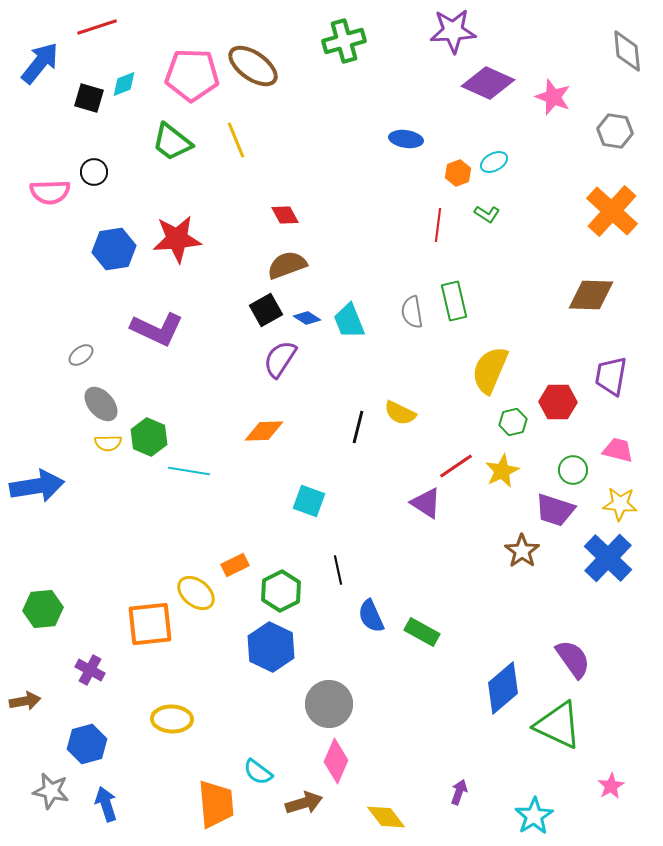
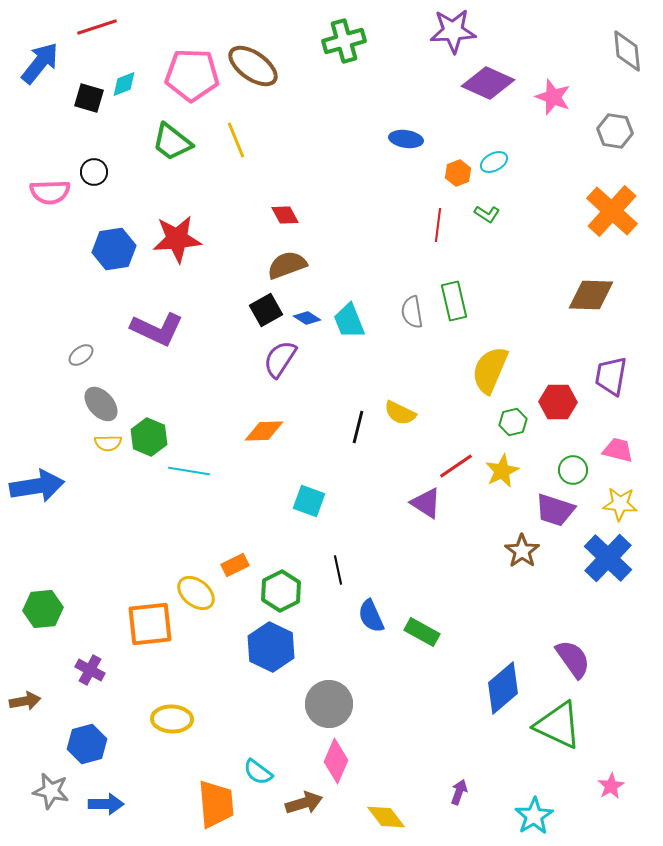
blue arrow at (106, 804): rotated 108 degrees clockwise
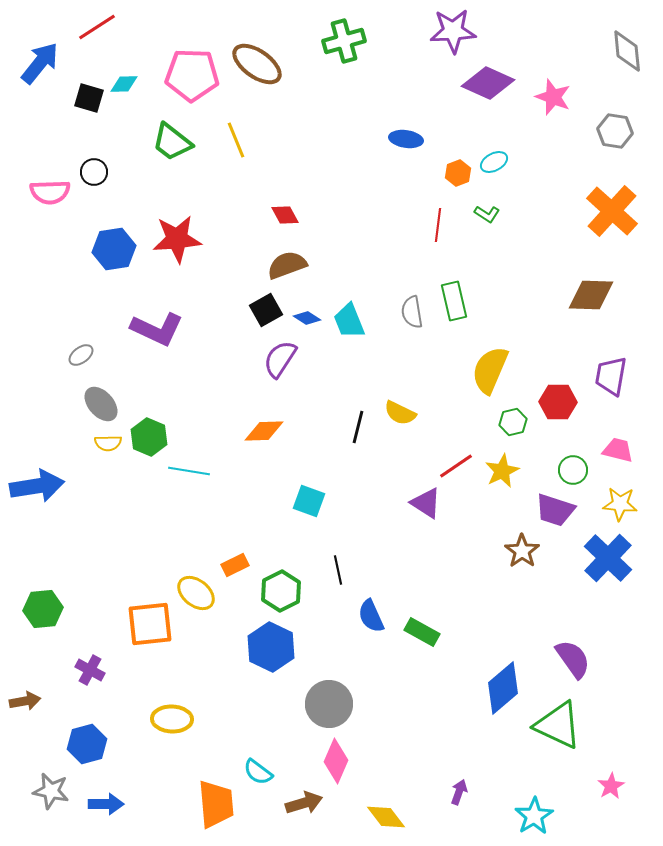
red line at (97, 27): rotated 15 degrees counterclockwise
brown ellipse at (253, 66): moved 4 px right, 2 px up
cyan diamond at (124, 84): rotated 20 degrees clockwise
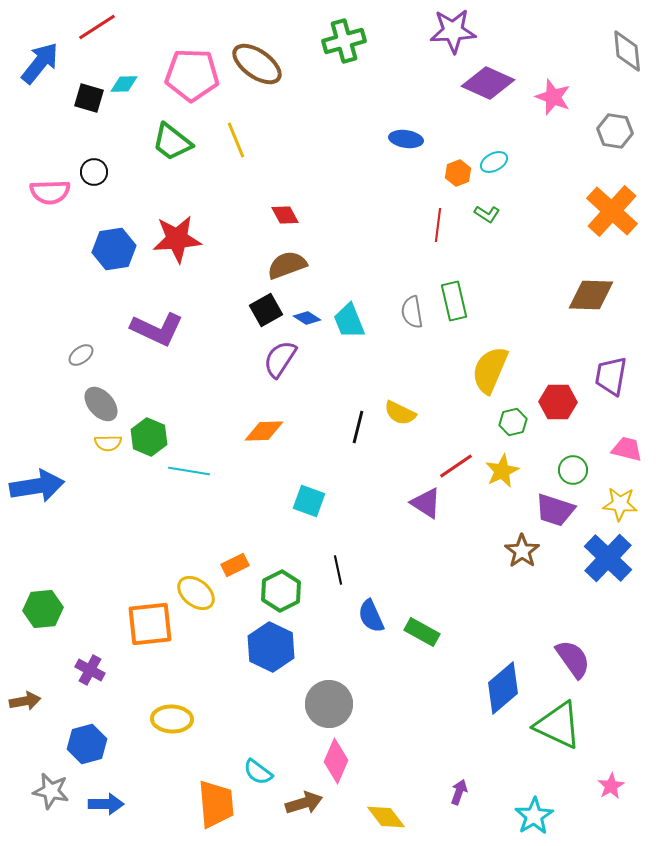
pink trapezoid at (618, 450): moved 9 px right, 1 px up
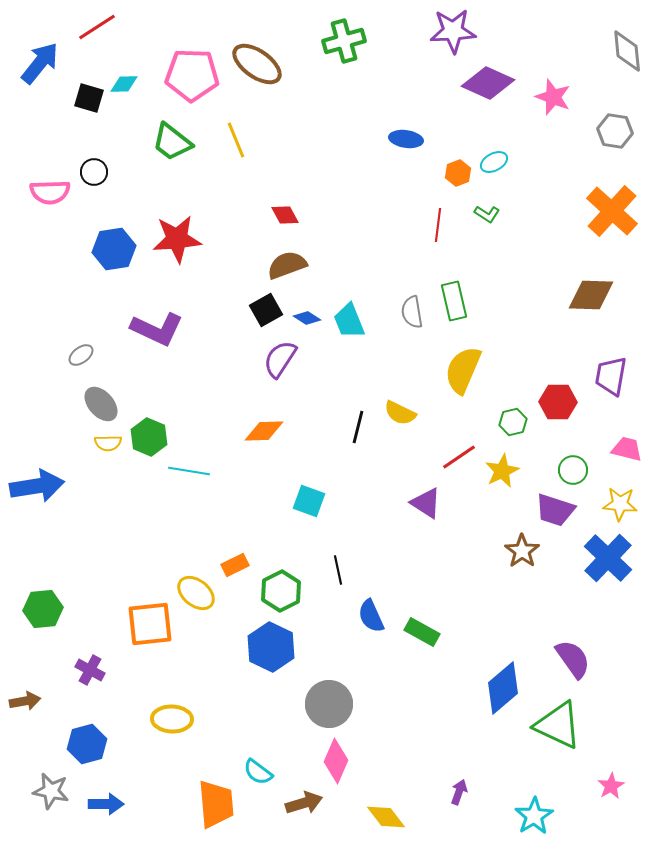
yellow semicircle at (490, 370): moved 27 px left
red line at (456, 466): moved 3 px right, 9 px up
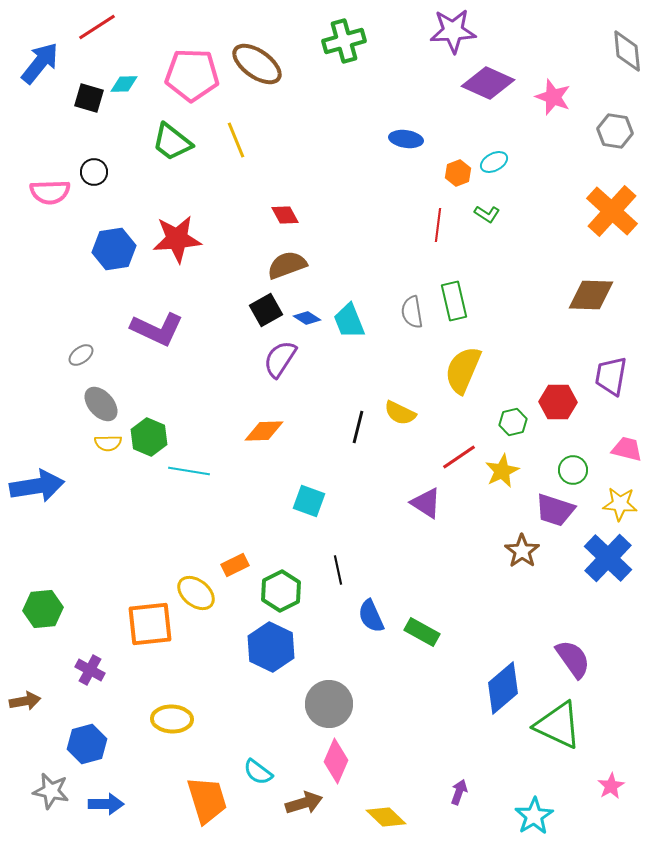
orange trapezoid at (216, 804): moved 9 px left, 4 px up; rotated 12 degrees counterclockwise
yellow diamond at (386, 817): rotated 9 degrees counterclockwise
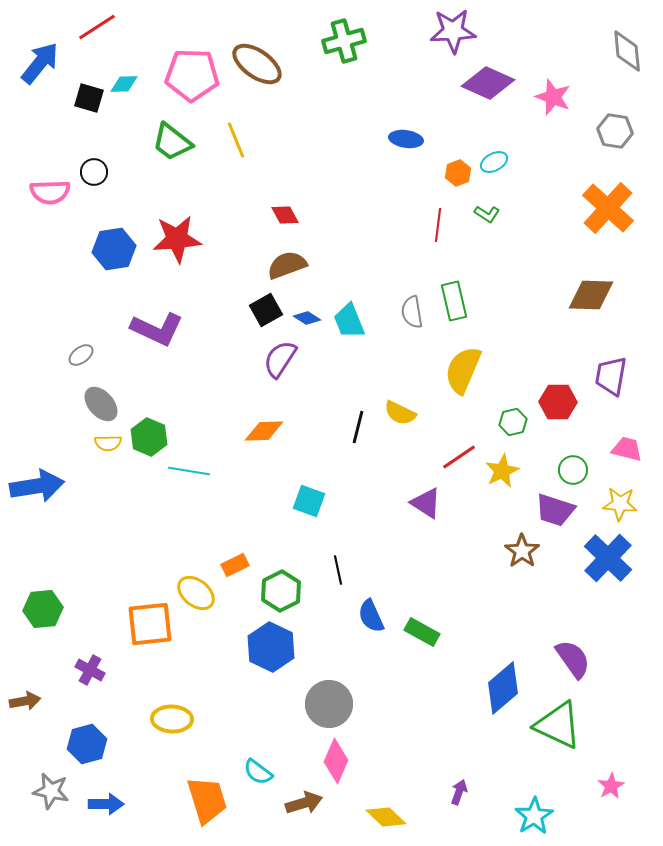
orange cross at (612, 211): moved 4 px left, 3 px up
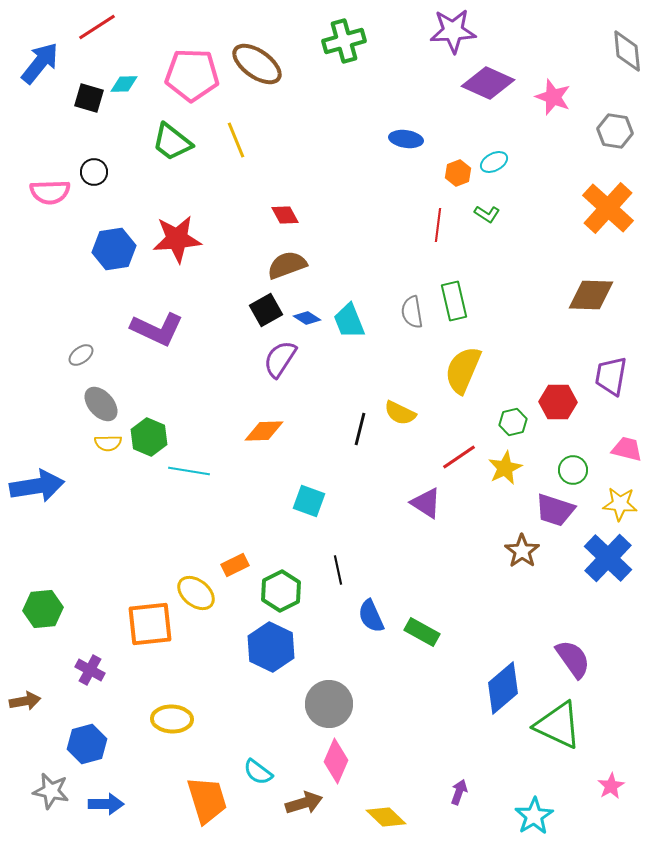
black line at (358, 427): moved 2 px right, 2 px down
yellow star at (502, 471): moved 3 px right, 3 px up
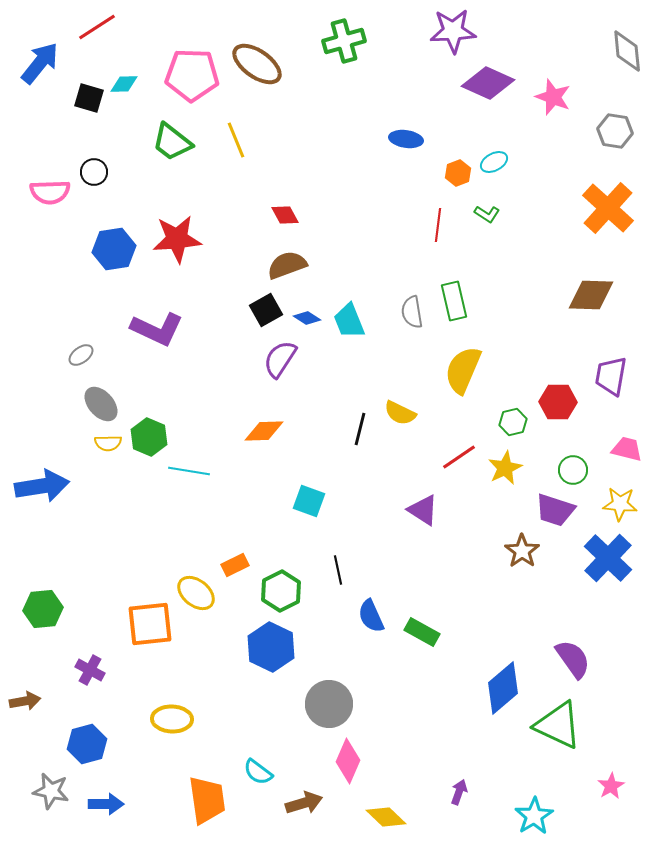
blue arrow at (37, 486): moved 5 px right
purple triangle at (426, 503): moved 3 px left, 7 px down
pink diamond at (336, 761): moved 12 px right
orange trapezoid at (207, 800): rotated 9 degrees clockwise
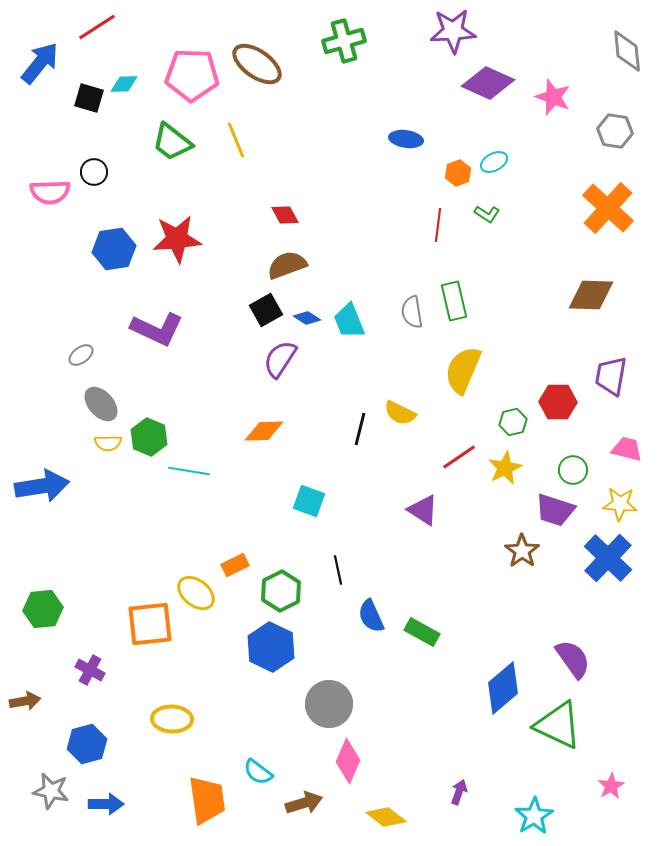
yellow diamond at (386, 817): rotated 6 degrees counterclockwise
